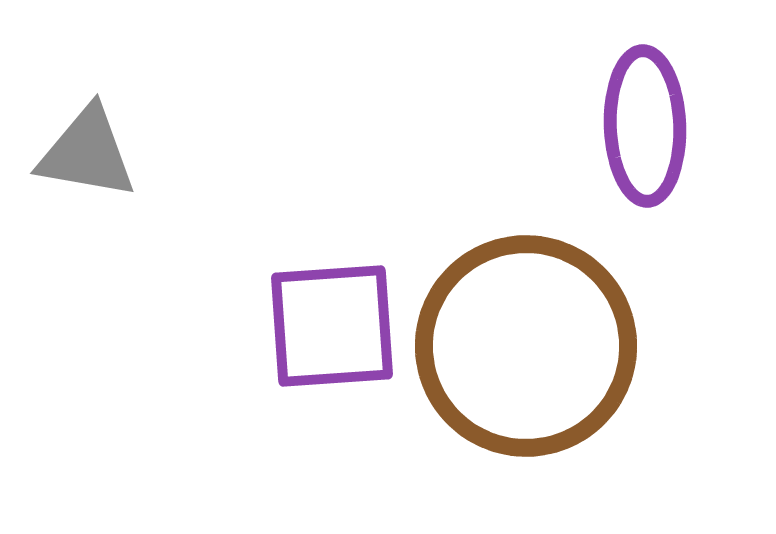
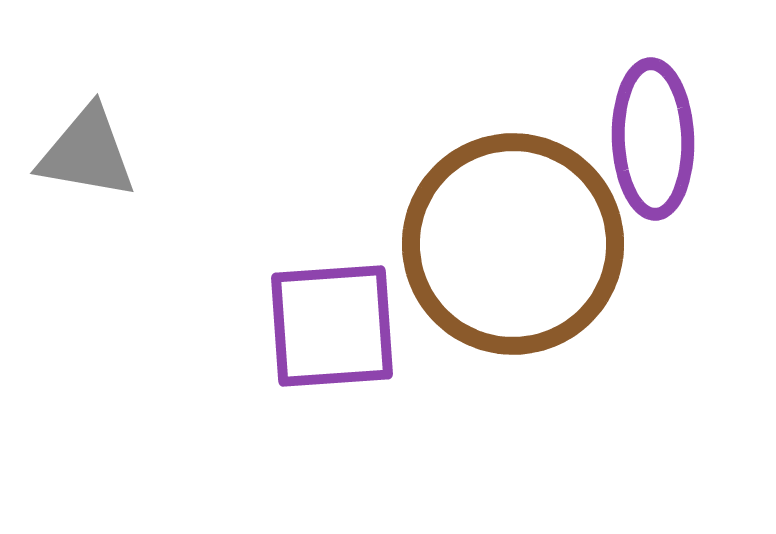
purple ellipse: moved 8 px right, 13 px down
brown circle: moved 13 px left, 102 px up
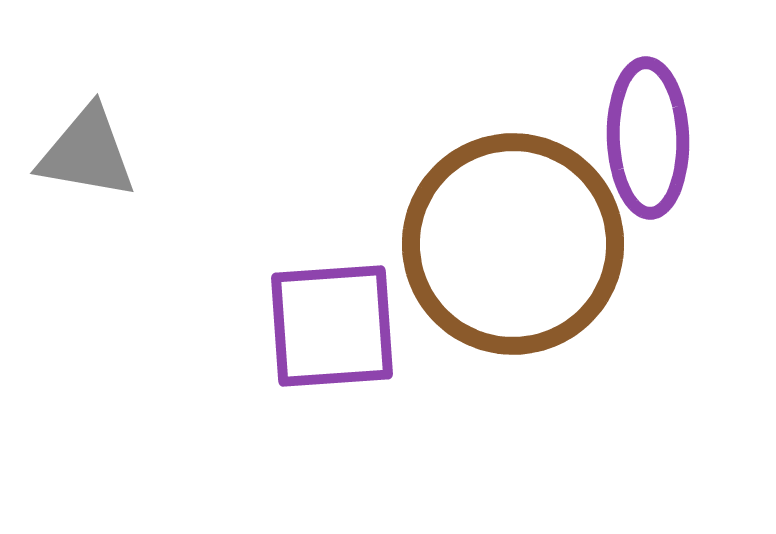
purple ellipse: moved 5 px left, 1 px up
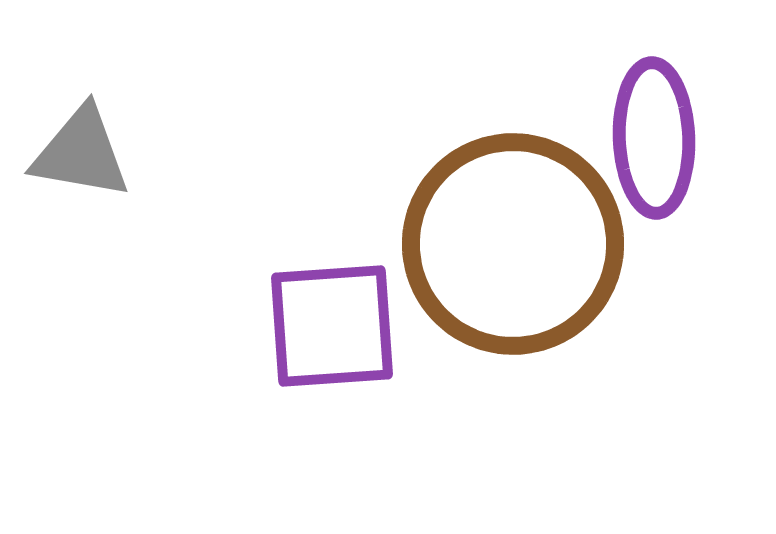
purple ellipse: moved 6 px right
gray triangle: moved 6 px left
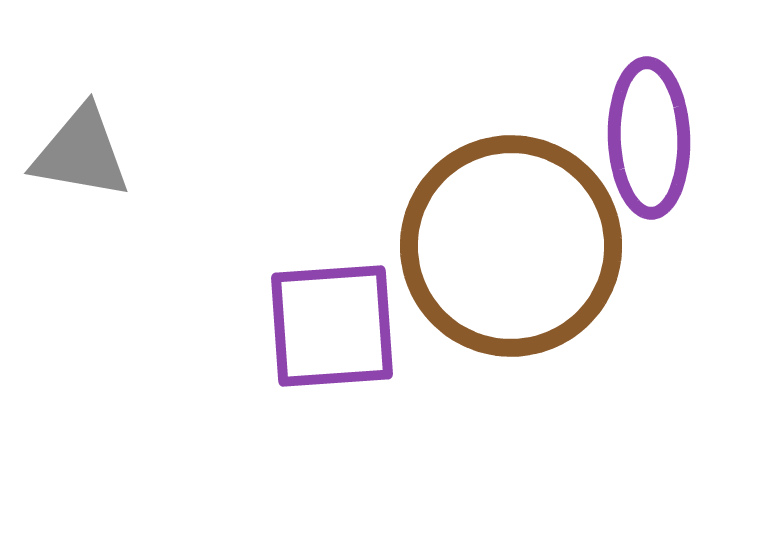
purple ellipse: moved 5 px left
brown circle: moved 2 px left, 2 px down
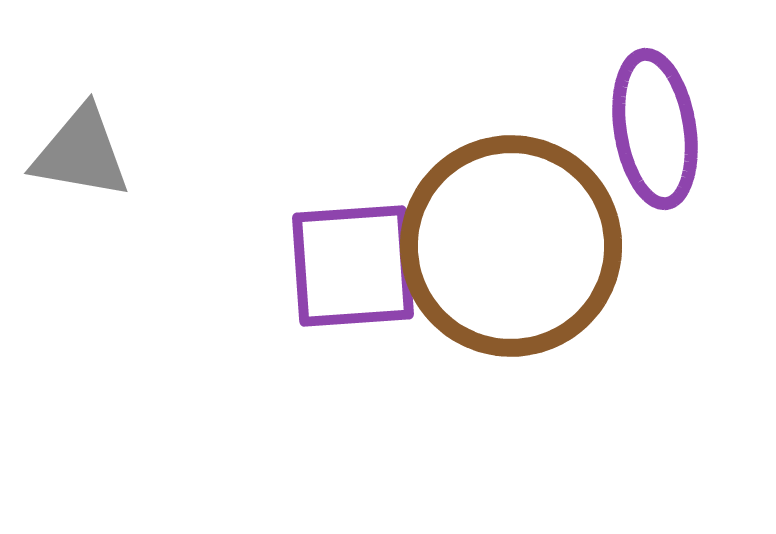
purple ellipse: moved 6 px right, 9 px up; rotated 7 degrees counterclockwise
purple square: moved 21 px right, 60 px up
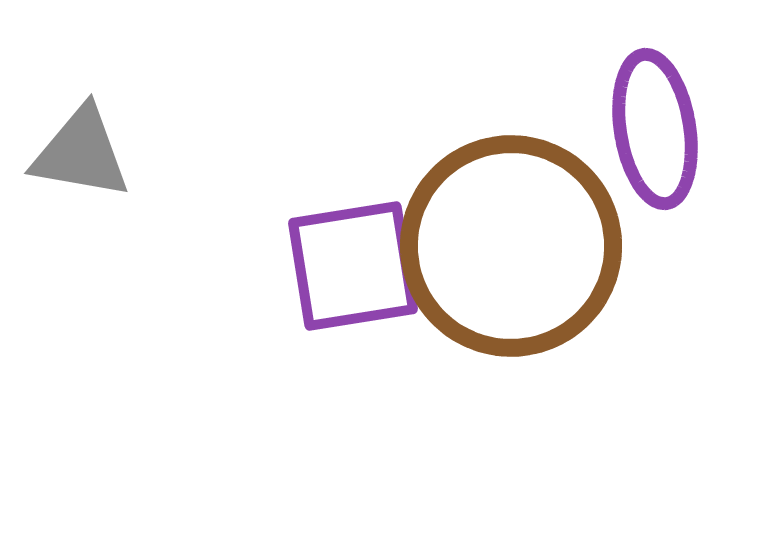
purple square: rotated 5 degrees counterclockwise
